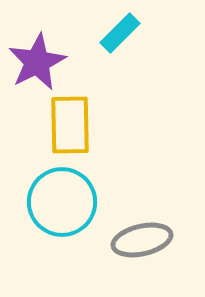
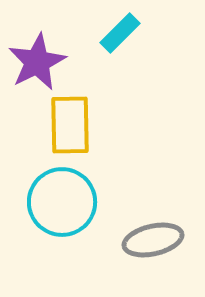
gray ellipse: moved 11 px right
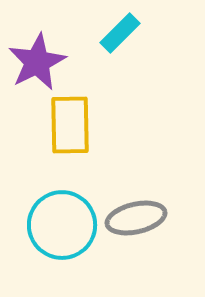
cyan circle: moved 23 px down
gray ellipse: moved 17 px left, 22 px up
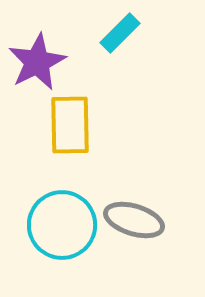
gray ellipse: moved 2 px left, 2 px down; rotated 30 degrees clockwise
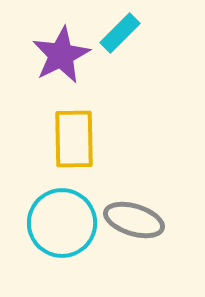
purple star: moved 24 px right, 7 px up
yellow rectangle: moved 4 px right, 14 px down
cyan circle: moved 2 px up
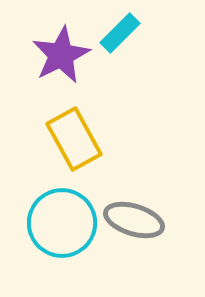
yellow rectangle: rotated 28 degrees counterclockwise
